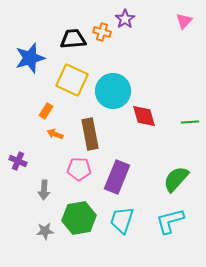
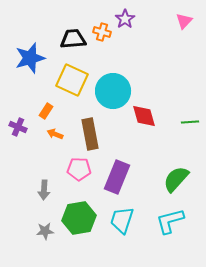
purple cross: moved 34 px up
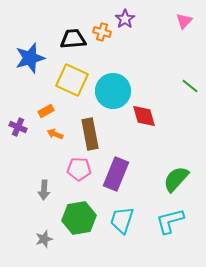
orange rectangle: rotated 28 degrees clockwise
green line: moved 36 px up; rotated 42 degrees clockwise
purple rectangle: moved 1 px left, 3 px up
gray star: moved 1 px left, 8 px down; rotated 12 degrees counterclockwise
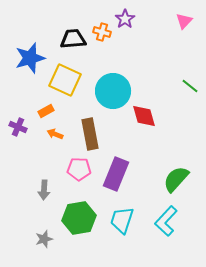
yellow square: moved 7 px left
cyan L-shape: moved 4 px left; rotated 32 degrees counterclockwise
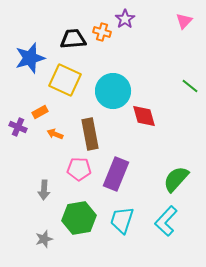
orange rectangle: moved 6 px left, 1 px down
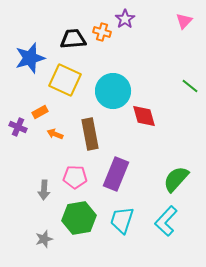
pink pentagon: moved 4 px left, 8 px down
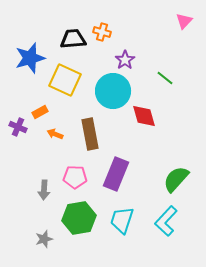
purple star: moved 41 px down
green line: moved 25 px left, 8 px up
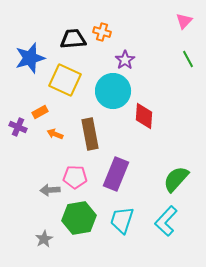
green line: moved 23 px right, 19 px up; rotated 24 degrees clockwise
red diamond: rotated 20 degrees clockwise
gray arrow: moved 6 px right; rotated 84 degrees clockwise
gray star: rotated 12 degrees counterclockwise
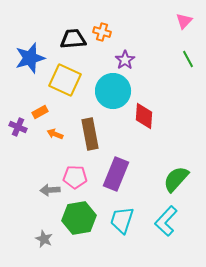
gray star: rotated 18 degrees counterclockwise
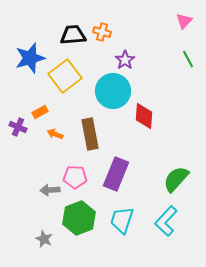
black trapezoid: moved 4 px up
yellow square: moved 4 px up; rotated 28 degrees clockwise
green hexagon: rotated 12 degrees counterclockwise
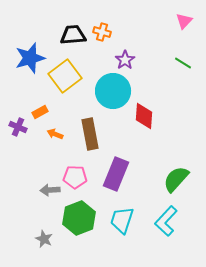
green line: moved 5 px left, 4 px down; rotated 30 degrees counterclockwise
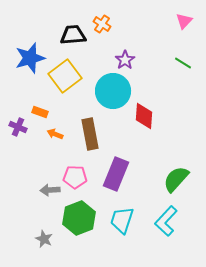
orange cross: moved 8 px up; rotated 18 degrees clockwise
orange rectangle: rotated 49 degrees clockwise
